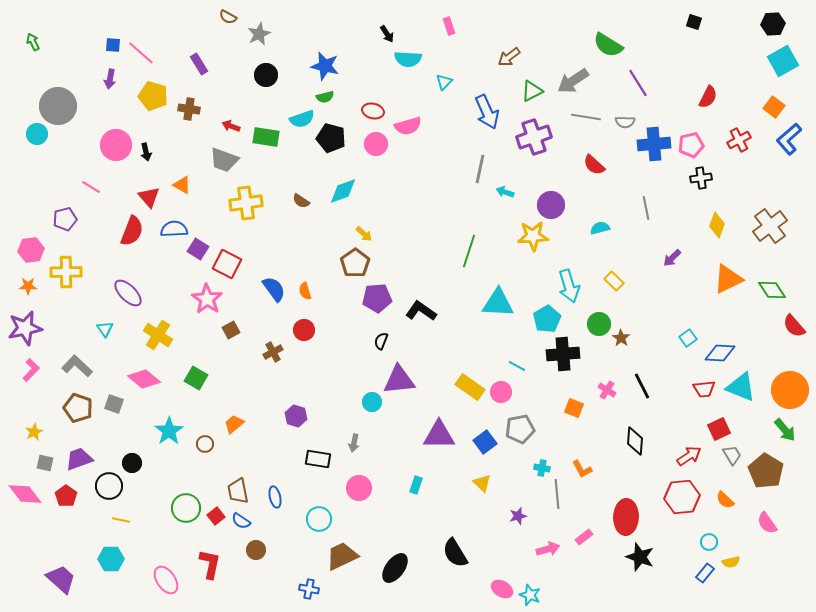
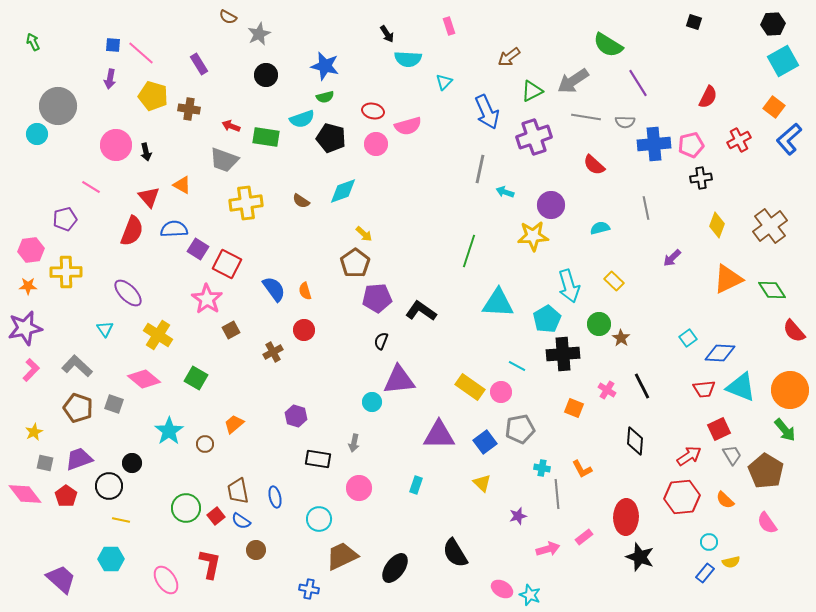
red semicircle at (794, 326): moved 5 px down
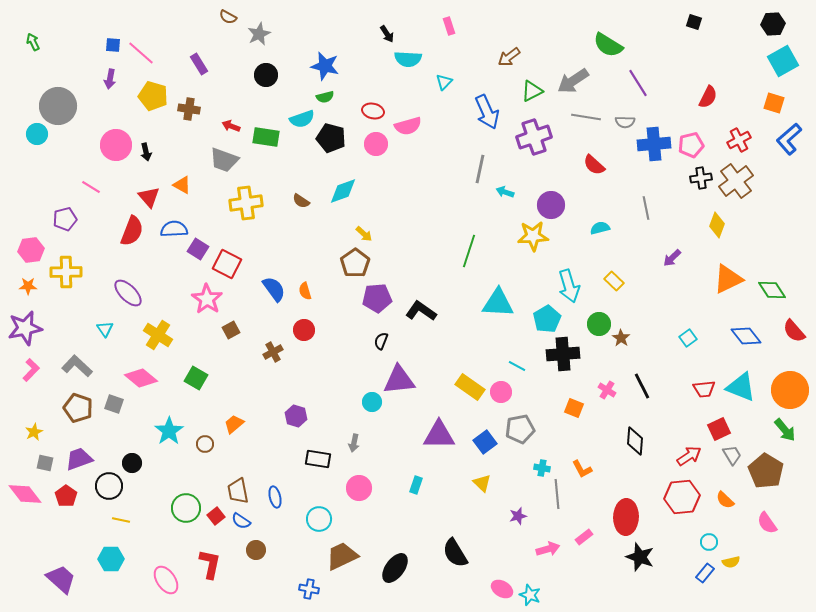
orange square at (774, 107): moved 4 px up; rotated 20 degrees counterclockwise
brown cross at (770, 226): moved 34 px left, 45 px up
blue diamond at (720, 353): moved 26 px right, 17 px up; rotated 48 degrees clockwise
pink diamond at (144, 379): moved 3 px left, 1 px up
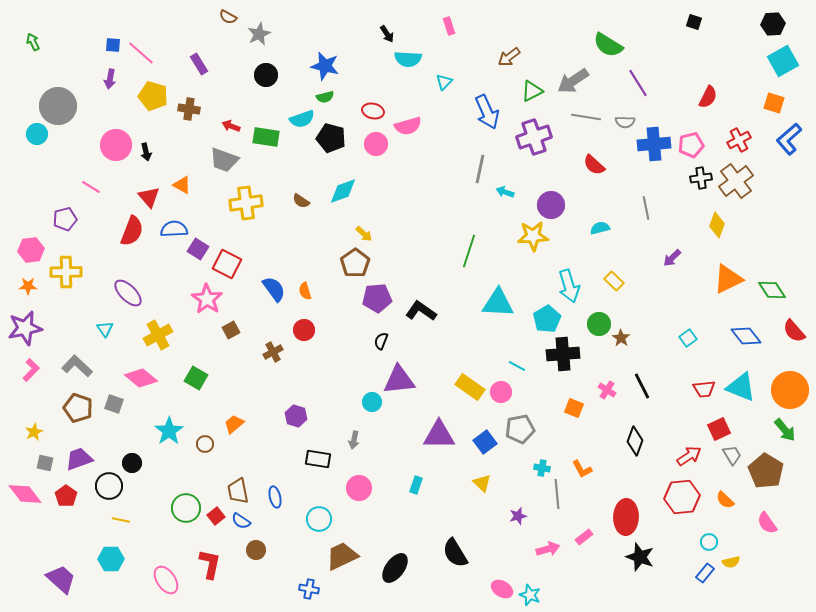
yellow cross at (158, 335): rotated 28 degrees clockwise
black diamond at (635, 441): rotated 16 degrees clockwise
gray arrow at (354, 443): moved 3 px up
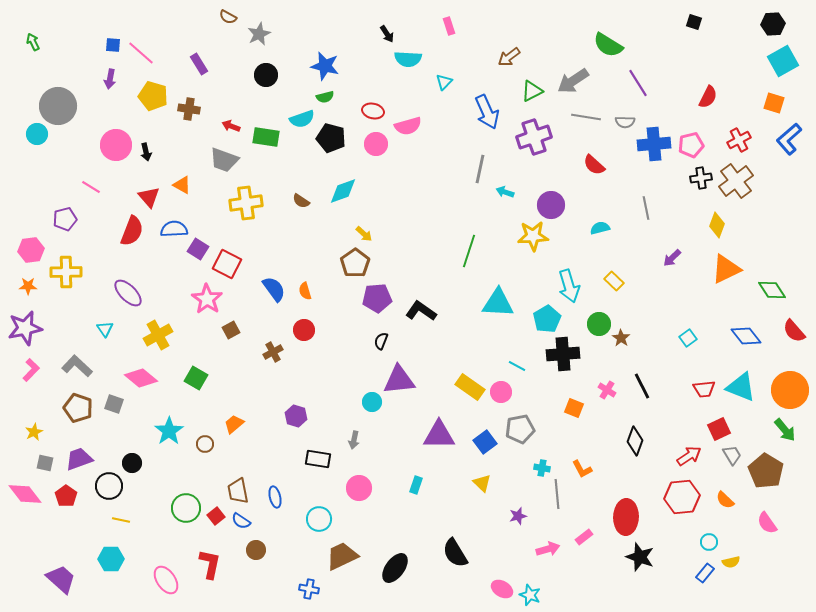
orange triangle at (728, 279): moved 2 px left, 10 px up
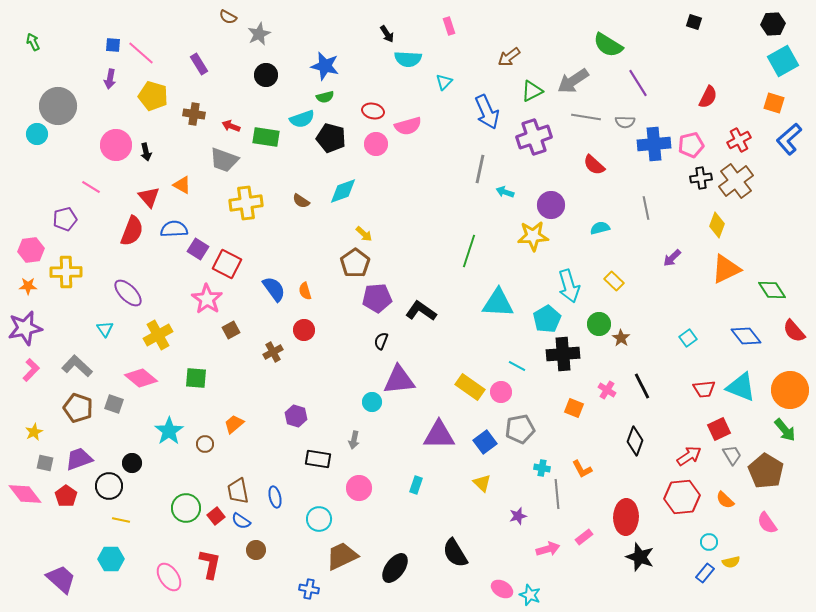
brown cross at (189, 109): moved 5 px right, 5 px down
green square at (196, 378): rotated 25 degrees counterclockwise
pink ellipse at (166, 580): moved 3 px right, 3 px up
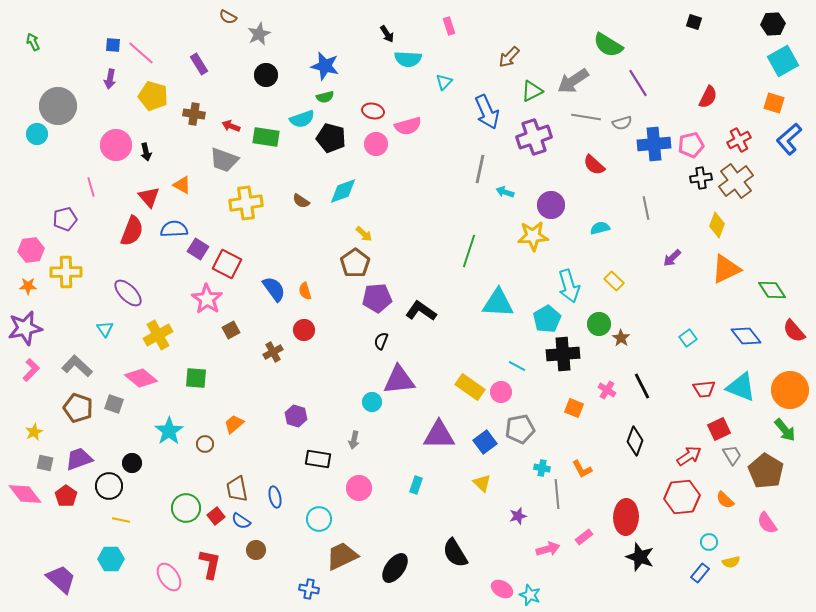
brown arrow at (509, 57): rotated 10 degrees counterclockwise
gray semicircle at (625, 122): moved 3 px left, 1 px down; rotated 18 degrees counterclockwise
pink line at (91, 187): rotated 42 degrees clockwise
brown trapezoid at (238, 491): moved 1 px left, 2 px up
blue rectangle at (705, 573): moved 5 px left
